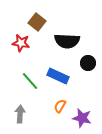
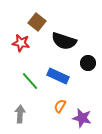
black semicircle: moved 3 px left; rotated 15 degrees clockwise
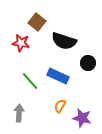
gray arrow: moved 1 px left, 1 px up
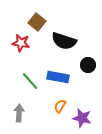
black circle: moved 2 px down
blue rectangle: moved 1 px down; rotated 15 degrees counterclockwise
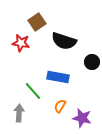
brown square: rotated 18 degrees clockwise
black circle: moved 4 px right, 3 px up
green line: moved 3 px right, 10 px down
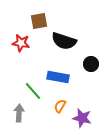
brown square: moved 2 px right, 1 px up; rotated 24 degrees clockwise
black circle: moved 1 px left, 2 px down
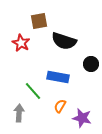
red star: rotated 18 degrees clockwise
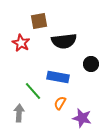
black semicircle: rotated 25 degrees counterclockwise
orange semicircle: moved 3 px up
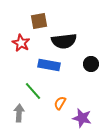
blue rectangle: moved 9 px left, 12 px up
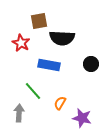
black semicircle: moved 2 px left, 3 px up; rotated 10 degrees clockwise
